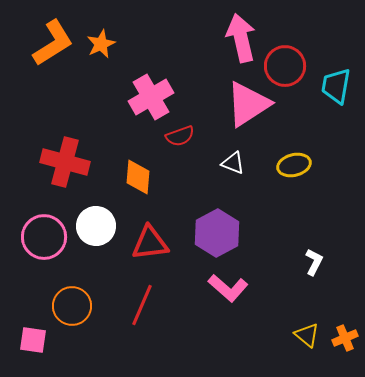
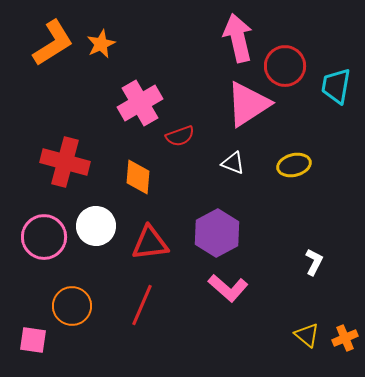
pink arrow: moved 3 px left
pink cross: moved 11 px left, 6 px down
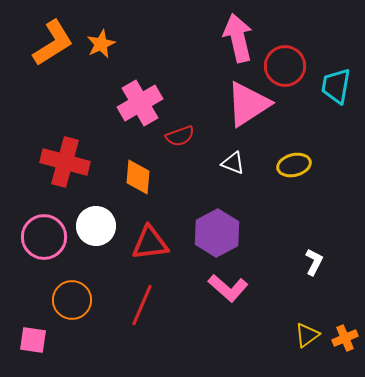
orange circle: moved 6 px up
yellow triangle: rotated 44 degrees clockwise
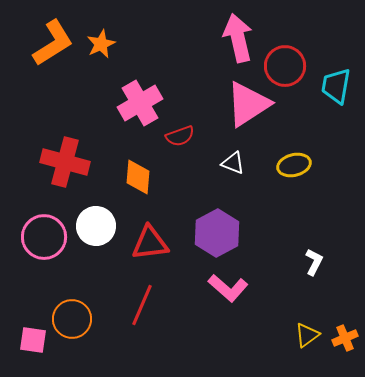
orange circle: moved 19 px down
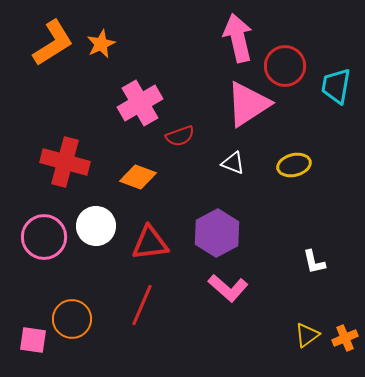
orange diamond: rotated 75 degrees counterclockwise
white L-shape: rotated 140 degrees clockwise
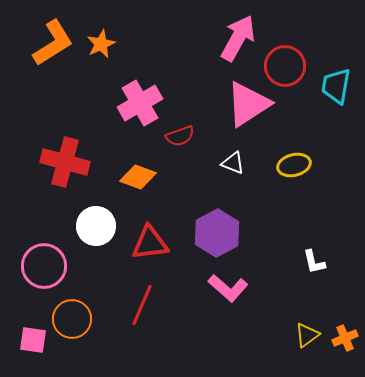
pink arrow: rotated 42 degrees clockwise
pink circle: moved 29 px down
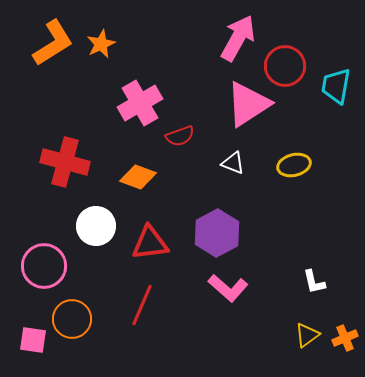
white L-shape: moved 20 px down
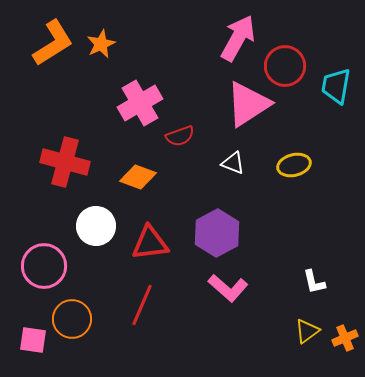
yellow triangle: moved 4 px up
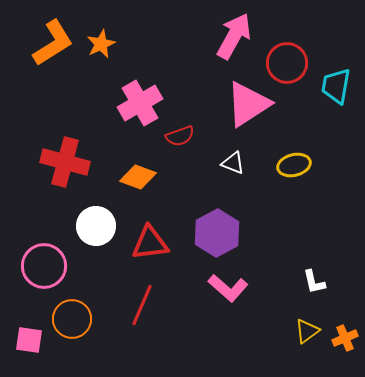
pink arrow: moved 4 px left, 2 px up
red circle: moved 2 px right, 3 px up
pink square: moved 4 px left
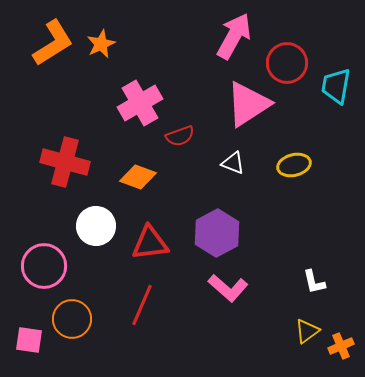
orange cross: moved 4 px left, 8 px down
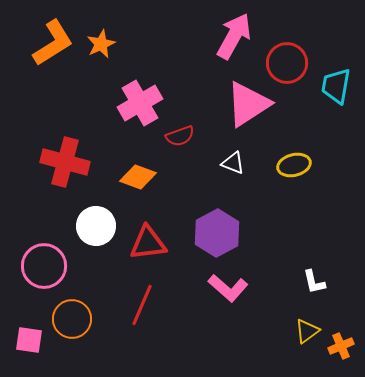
red triangle: moved 2 px left
